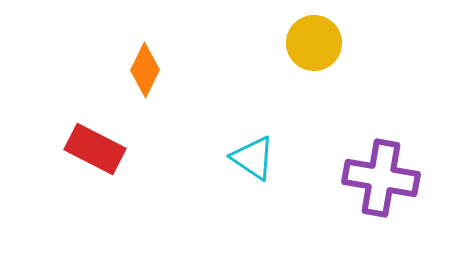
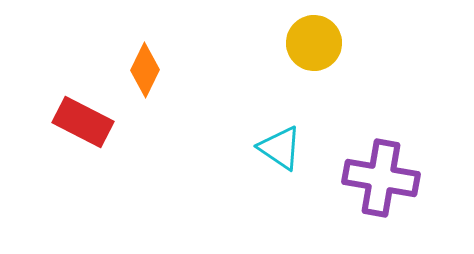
red rectangle: moved 12 px left, 27 px up
cyan triangle: moved 27 px right, 10 px up
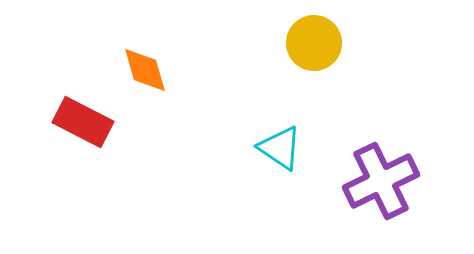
orange diamond: rotated 42 degrees counterclockwise
purple cross: moved 3 px down; rotated 36 degrees counterclockwise
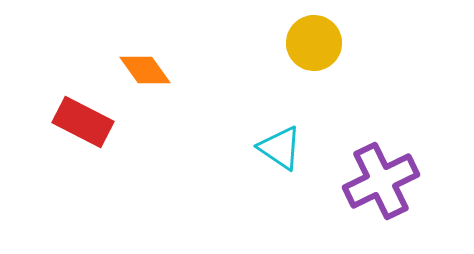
orange diamond: rotated 20 degrees counterclockwise
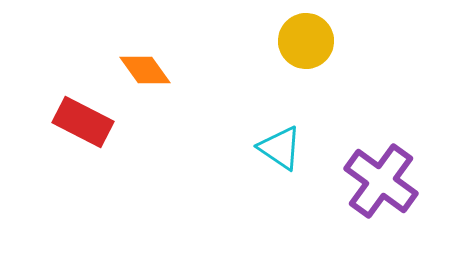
yellow circle: moved 8 px left, 2 px up
purple cross: rotated 28 degrees counterclockwise
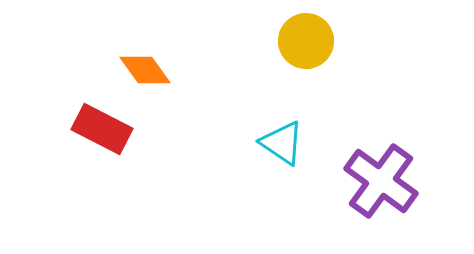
red rectangle: moved 19 px right, 7 px down
cyan triangle: moved 2 px right, 5 px up
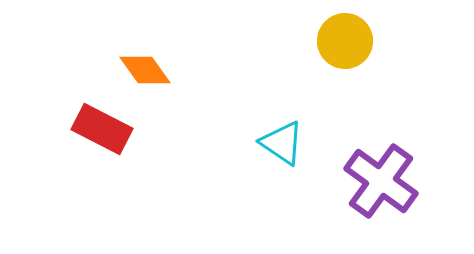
yellow circle: moved 39 px right
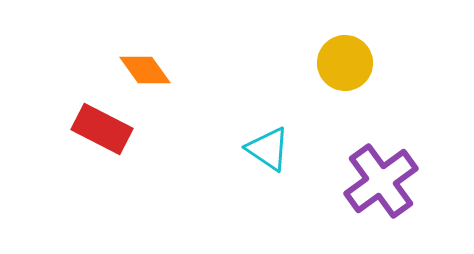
yellow circle: moved 22 px down
cyan triangle: moved 14 px left, 6 px down
purple cross: rotated 18 degrees clockwise
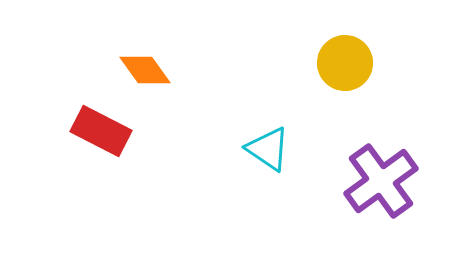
red rectangle: moved 1 px left, 2 px down
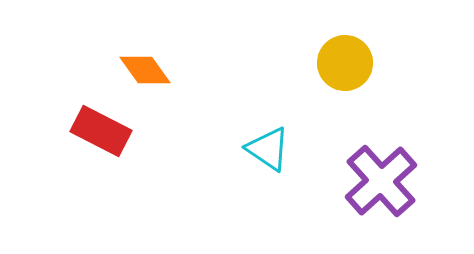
purple cross: rotated 6 degrees counterclockwise
